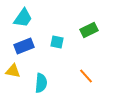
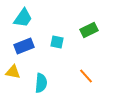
yellow triangle: moved 1 px down
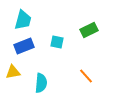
cyan trapezoid: moved 2 px down; rotated 20 degrees counterclockwise
yellow triangle: rotated 21 degrees counterclockwise
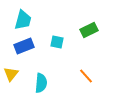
yellow triangle: moved 2 px left, 2 px down; rotated 42 degrees counterclockwise
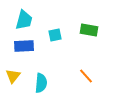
cyan trapezoid: moved 1 px right
green rectangle: rotated 36 degrees clockwise
cyan square: moved 2 px left, 7 px up; rotated 24 degrees counterclockwise
blue rectangle: rotated 18 degrees clockwise
yellow triangle: moved 2 px right, 2 px down
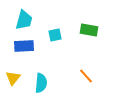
yellow triangle: moved 2 px down
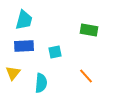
cyan square: moved 17 px down
yellow triangle: moved 5 px up
